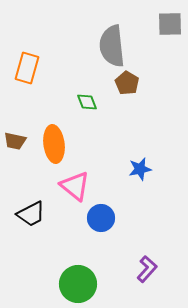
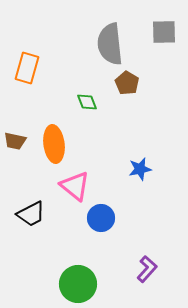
gray square: moved 6 px left, 8 px down
gray semicircle: moved 2 px left, 2 px up
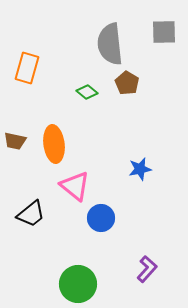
green diamond: moved 10 px up; rotated 30 degrees counterclockwise
black trapezoid: rotated 12 degrees counterclockwise
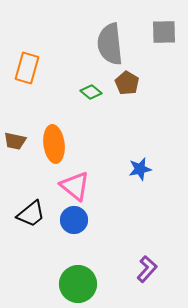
green diamond: moved 4 px right
blue circle: moved 27 px left, 2 px down
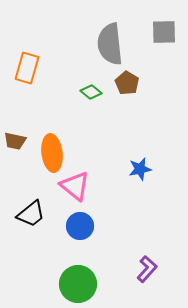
orange ellipse: moved 2 px left, 9 px down
blue circle: moved 6 px right, 6 px down
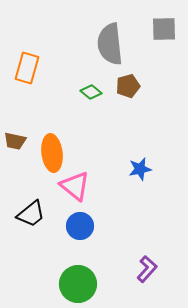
gray square: moved 3 px up
brown pentagon: moved 1 px right, 3 px down; rotated 25 degrees clockwise
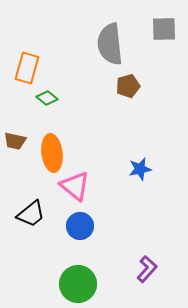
green diamond: moved 44 px left, 6 px down
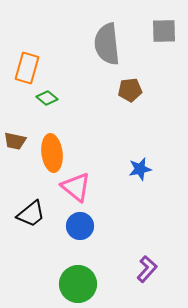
gray square: moved 2 px down
gray semicircle: moved 3 px left
brown pentagon: moved 2 px right, 4 px down; rotated 10 degrees clockwise
pink triangle: moved 1 px right, 1 px down
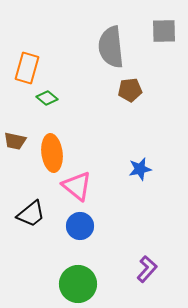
gray semicircle: moved 4 px right, 3 px down
pink triangle: moved 1 px right, 1 px up
